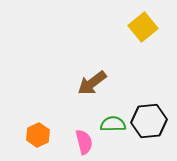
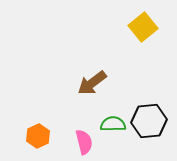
orange hexagon: moved 1 px down
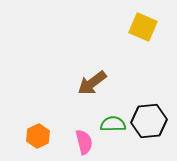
yellow square: rotated 28 degrees counterclockwise
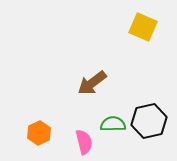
black hexagon: rotated 8 degrees counterclockwise
orange hexagon: moved 1 px right, 3 px up
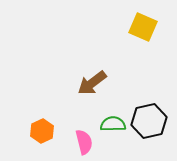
orange hexagon: moved 3 px right, 2 px up
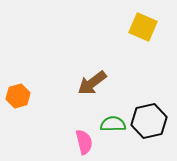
orange hexagon: moved 24 px left, 35 px up; rotated 10 degrees clockwise
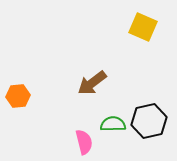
orange hexagon: rotated 10 degrees clockwise
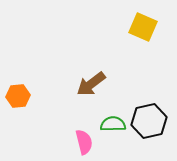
brown arrow: moved 1 px left, 1 px down
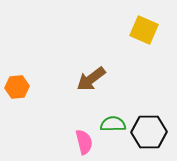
yellow square: moved 1 px right, 3 px down
brown arrow: moved 5 px up
orange hexagon: moved 1 px left, 9 px up
black hexagon: moved 11 px down; rotated 12 degrees clockwise
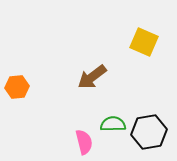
yellow square: moved 12 px down
brown arrow: moved 1 px right, 2 px up
black hexagon: rotated 8 degrees counterclockwise
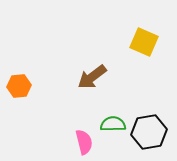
orange hexagon: moved 2 px right, 1 px up
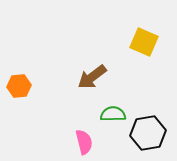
green semicircle: moved 10 px up
black hexagon: moved 1 px left, 1 px down
